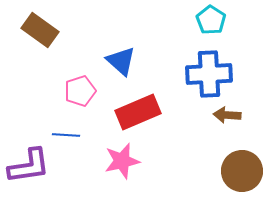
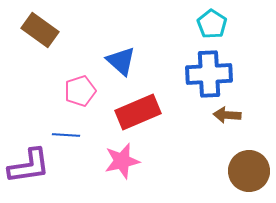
cyan pentagon: moved 1 px right, 4 px down
brown circle: moved 7 px right
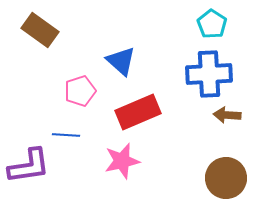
brown circle: moved 23 px left, 7 px down
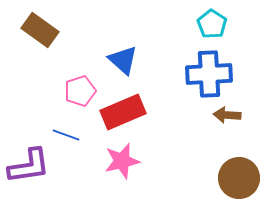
blue triangle: moved 2 px right, 1 px up
red rectangle: moved 15 px left
blue line: rotated 16 degrees clockwise
brown circle: moved 13 px right
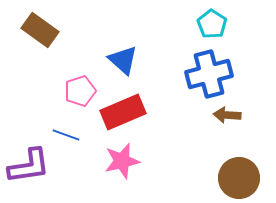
blue cross: rotated 12 degrees counterclockwise
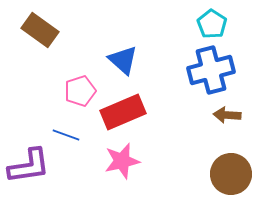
blue cross: moved 2 px right, 4 px up
brown circle: moved 8 px left, 4 px up
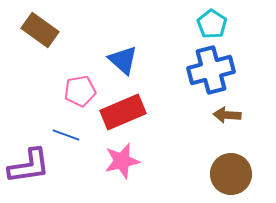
pink pentagon: rotated 8 degrees clockwise
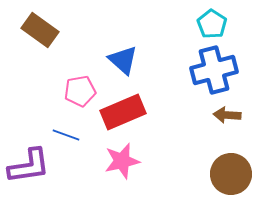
blue cross: moved 3 px right
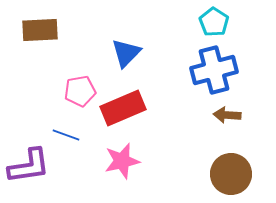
cyan pentagon: moved 2 px right, 2 px up
brown rectangle: rotated 39 degrees counterclockwise
blue triangle: moved 3 px right, 7 px up; rotated 32 degrees clockwise
red rectangle: moved 4 px up
